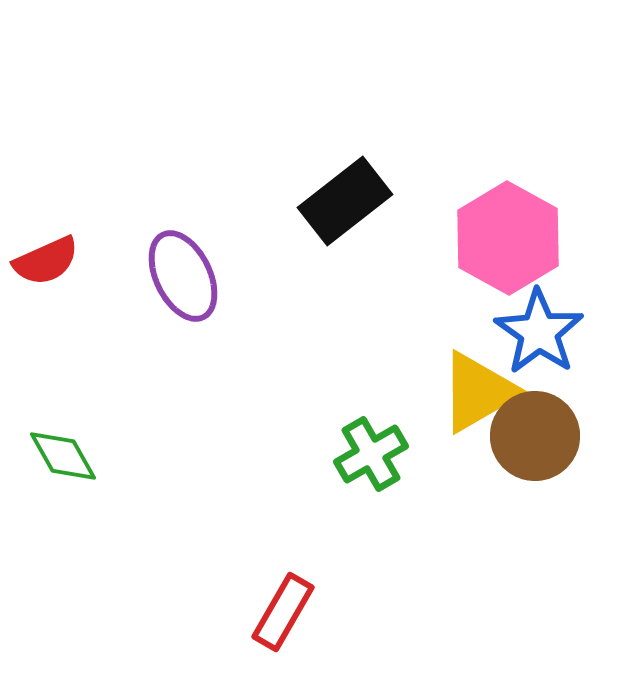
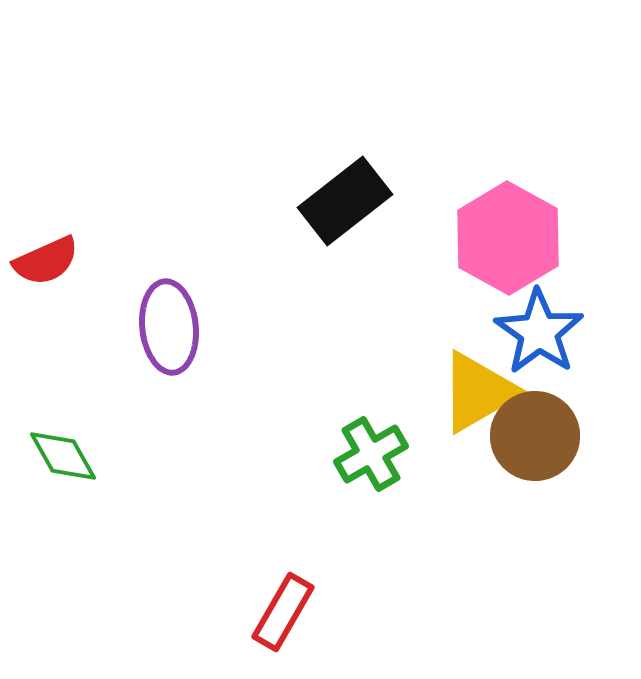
purple ellipse: moved 14 px left, 51 px down; rotated 20 degrees clockwise
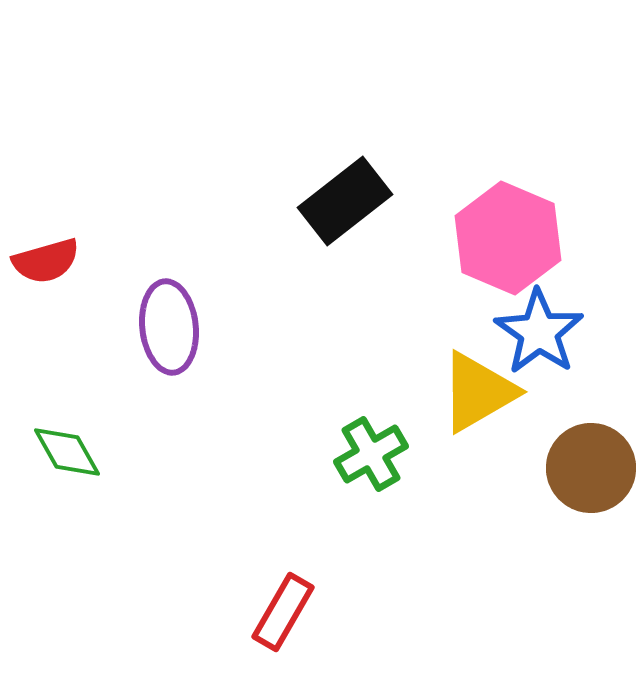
pink hexagon: rotated 6 degrees counterclockwise
red semicircle: rotated 8 degrees clockwise
brown circle: moved 56 px right, 32 px down
green diamond: moved 4 px right, 4 px up
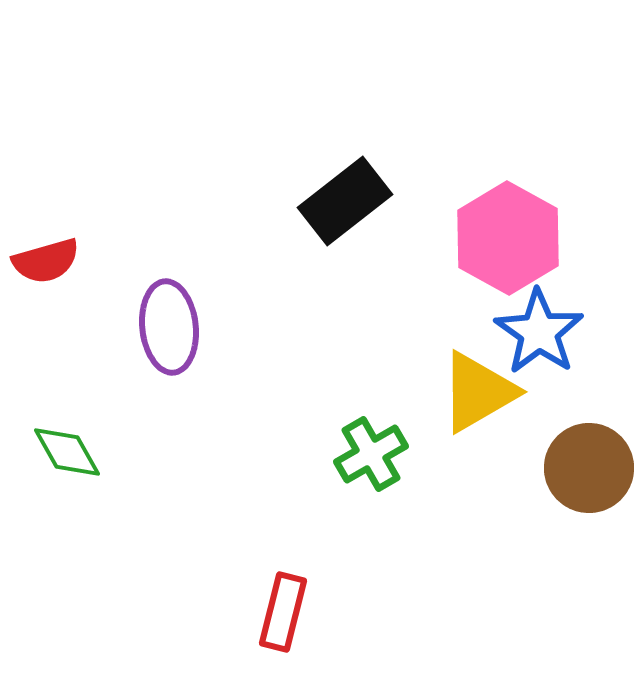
pink hexagon: rotated 6 degrees clockwise
brown circle: moved 2 px left
red rectangle: rotated 16 degrees counterclockwise
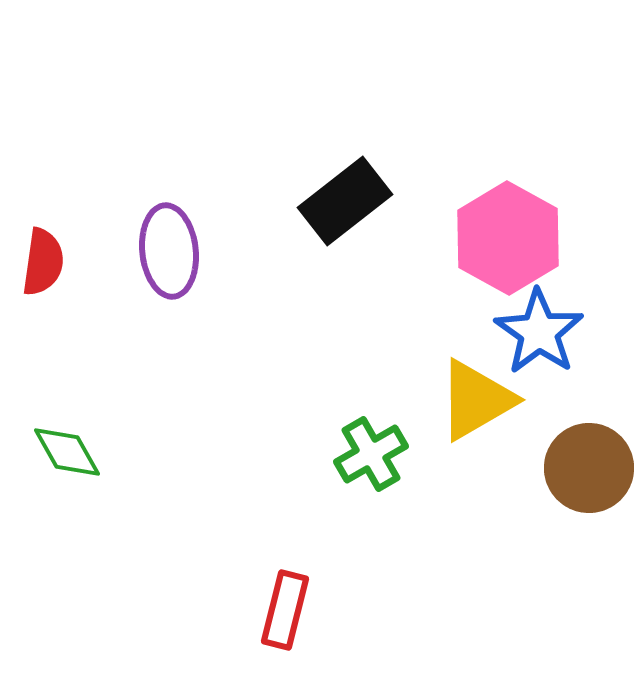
red semicircle: moved 3 px left, 1 px down; rotated 66 degrees counterclockwise
purple ellipse: moved 76 px up
yellow triangle: moved 2 px left, 8 px down
red rectangle: moved 2 px right, 2 px up
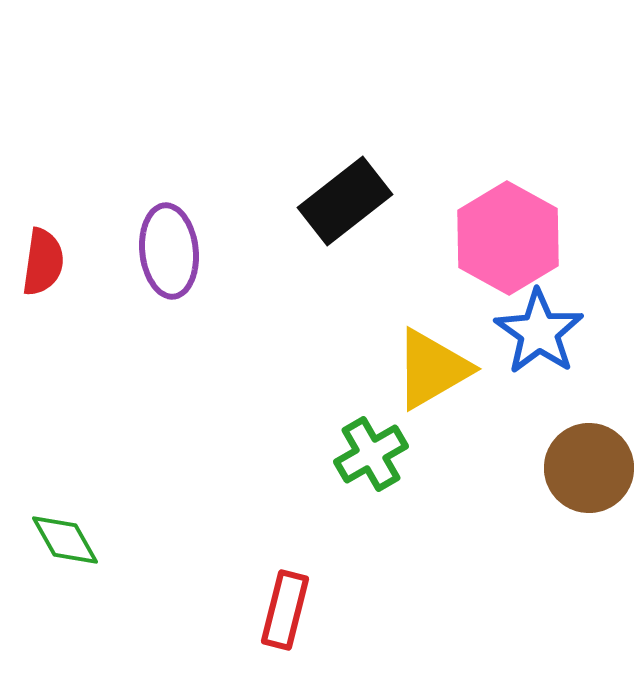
yellow triangle: moved 44 px left, 31 px up
green diamond: moved 2 px left, 88 px down
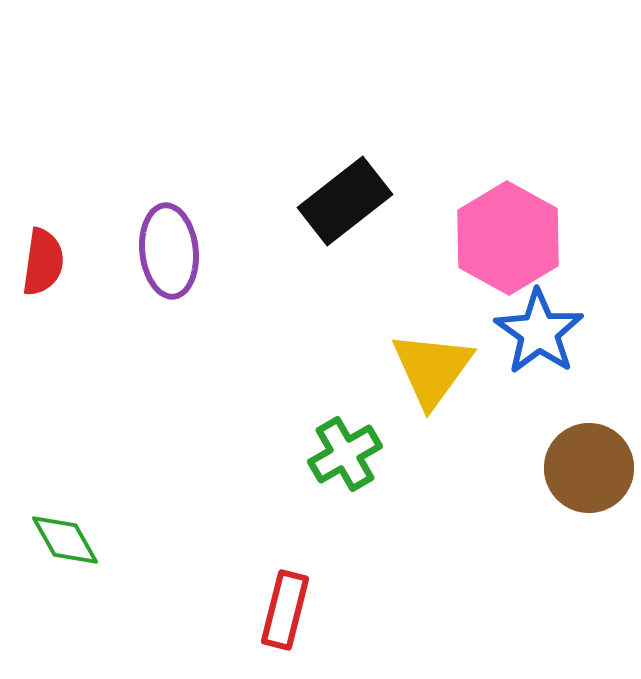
yellow triangle: rotated 24 degrees counterclockwise
green cross: moved 26 px left
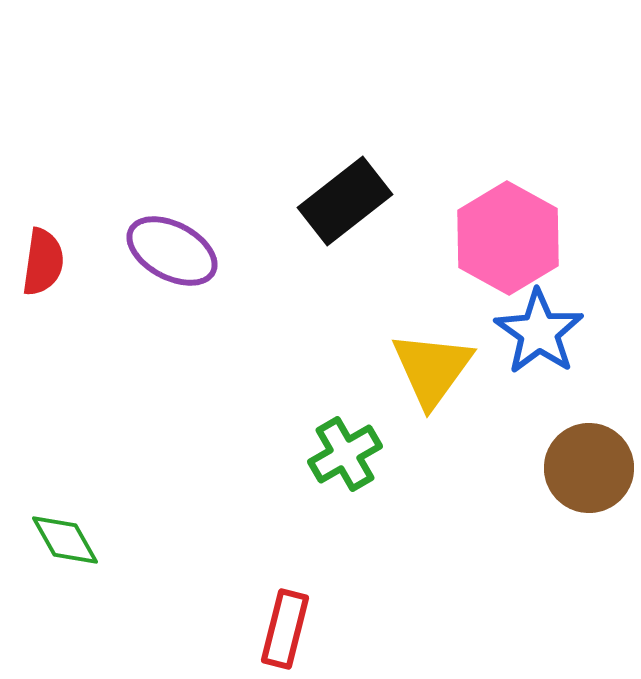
purple ellipse: moved 3 px right; rotated 56 degrees counterclockwise
red rectangle: moved 19 px down
